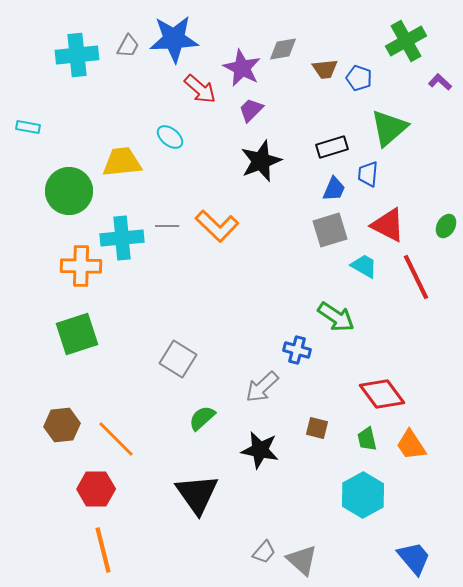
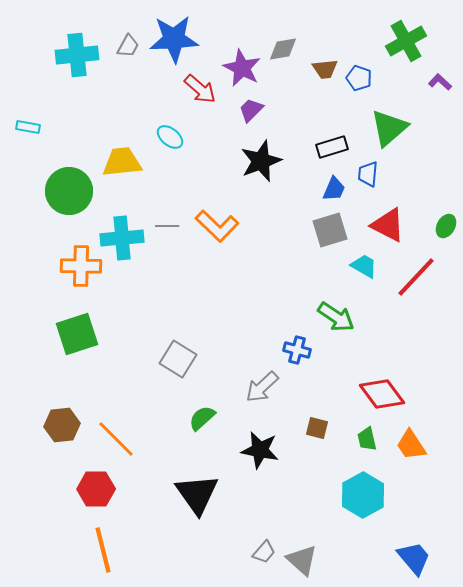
red line at (416, 277): rotated 69 degrees clockwise
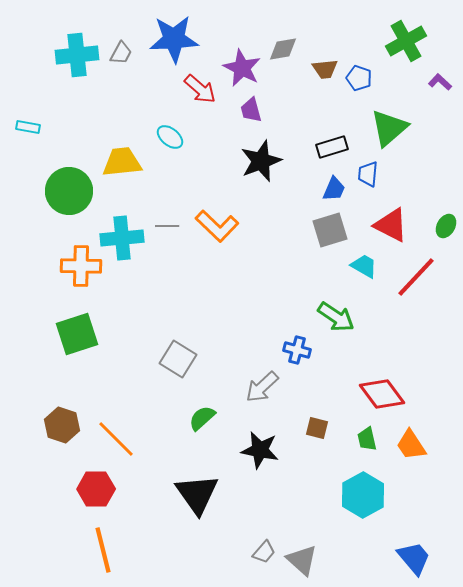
gray trapezoid at (128, 46): moved 7 px left, 7 px down
purple trapezoid at (251, 110): rotated 60 degrees counterclockwise
red triangle at (388, 225): moved 3 px right
brown hexagon at (62, 425): rotated 24 degrees clockwise
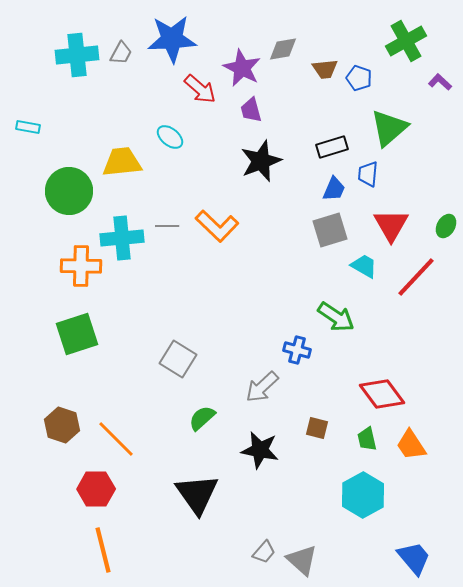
blue star at (174, 39): moved 2 px left
red triangle at (391, 225): rotated 33 degrees clockwise
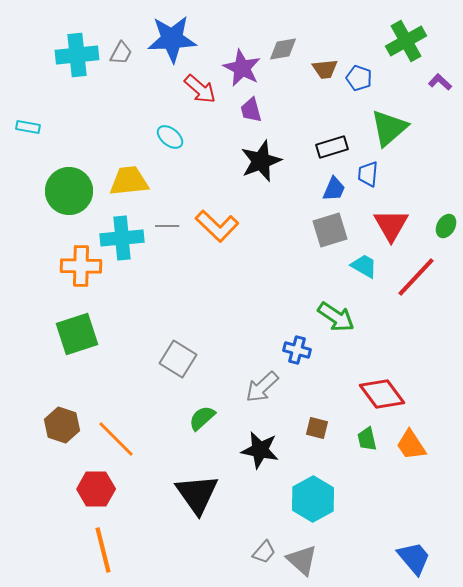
yellow trapezoid at (122, 162): moved 7 px right, 19 px down
cyan hexagon at (363, 495): moved 50 px left, 4 px down
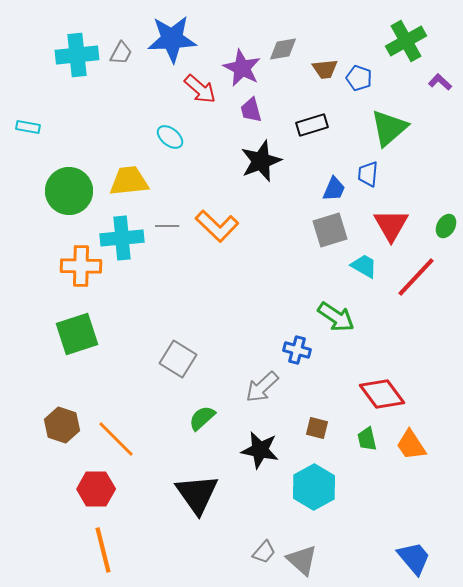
black rectangle at (332, 147): moved 20 px left, 22 px up
cyan hexagon at (313, 499): moved 1 px right, 12 px up
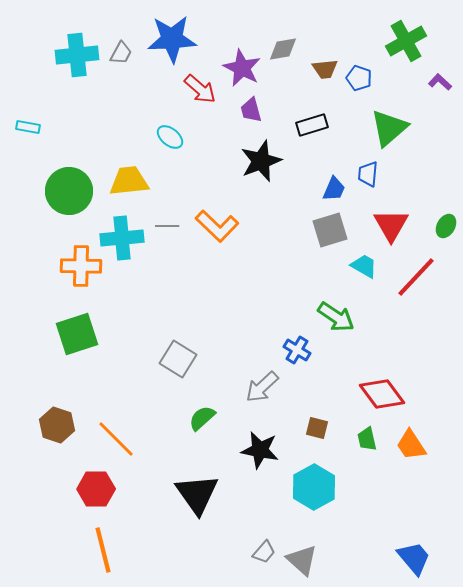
blue cross at (297, 350): rotated 16 degrees clockwise
brown hexagon at (62, 425): moved 5 px left
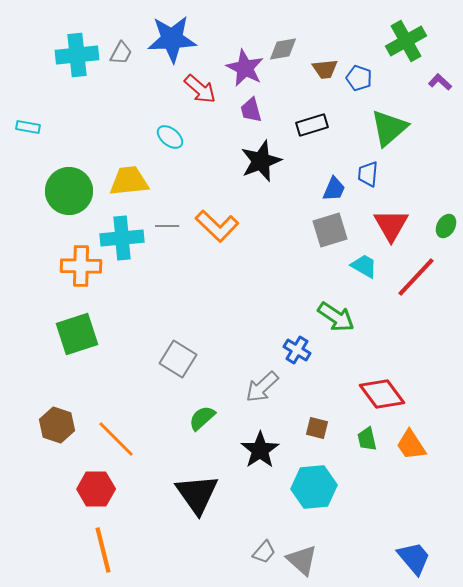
purple star at (242, 68): moved 3 px right
black star at (260, 450): rotated 27 degrees clockwise
cyan hexagon at (314, 487): rotated 24 degrees clockwise
